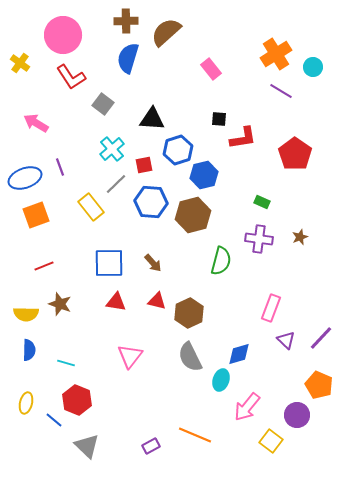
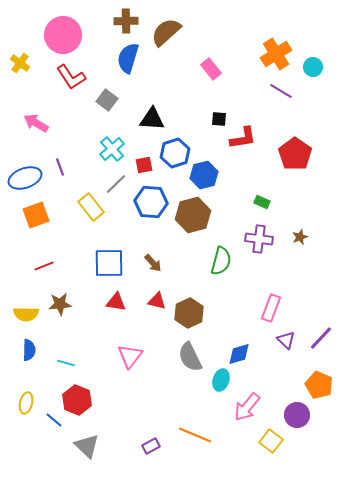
gray square at (103, 104): moved 4 px right, 4 px up
blue hexagon at (178, 150): moved 3 px left, 3 px down
brown star at (60, 304): rotated 25 degrees counterclockwise
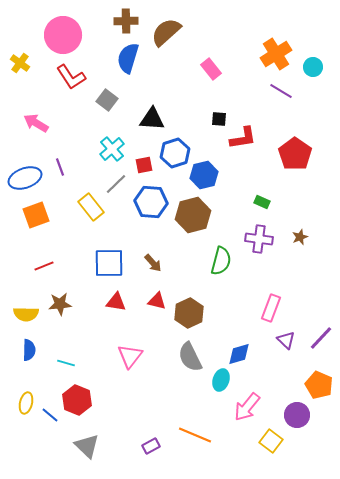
blue line at (54, 420): moved 4 px left, 5 px up
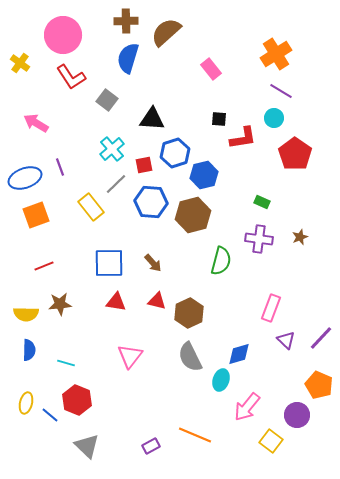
cyan circle at (313, 67): moved 39 px left, 51 px down
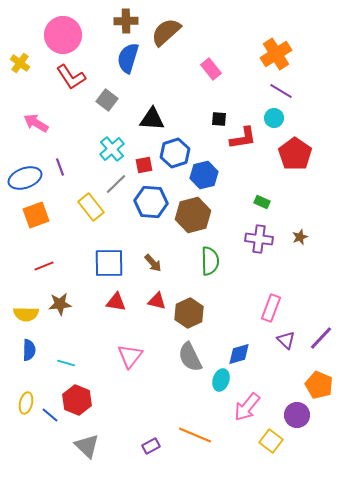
green semicircle at (221, 261): moved 11 px left; rotated 16 degrees counterclockwise
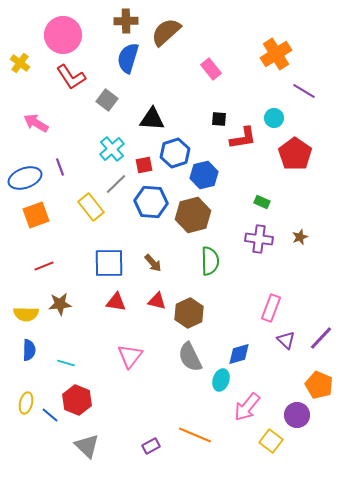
purple line at (281, 91): moved 23 px right
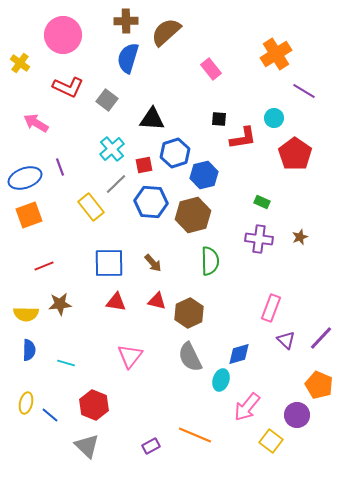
red L-shape at (71, 77): moved 3 px left, 10 px down; rotated 32 degrees counterclockwise
orange square at (36, 215): moved 7 px left
red hexagon at (77, 400): moved 17 px right, 5 px down
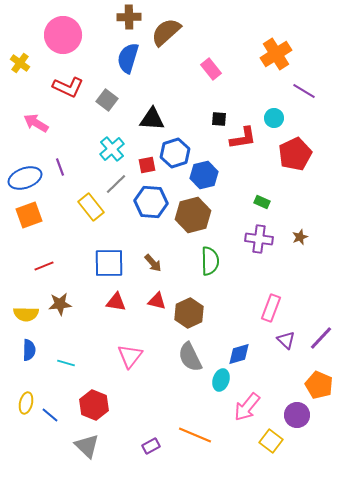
brown cross at (126, 21): moved 3 px right, 4 px up
red pentagon at (295, 154): rotated 12 degrees clockwise
red square at (144, 165): moved 3 px right
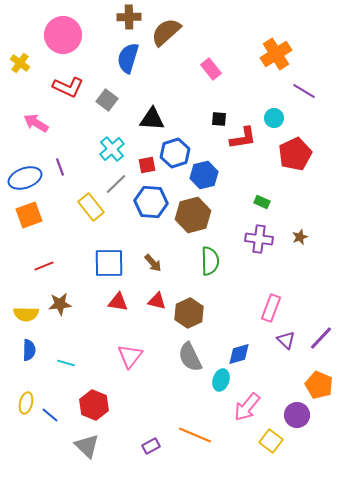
red triangle at (116, 302): moved 2 px right
